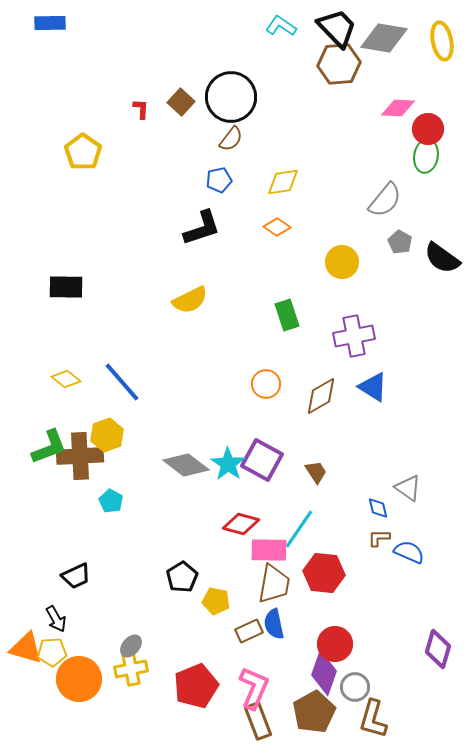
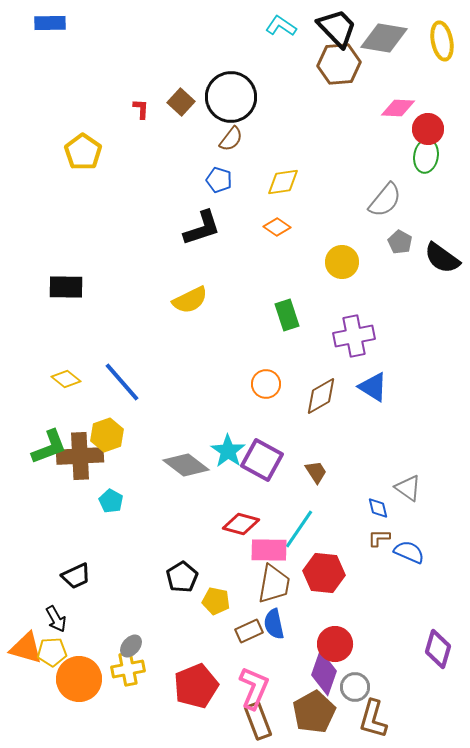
blue pentagon at (219, 180): rotated 30 degrees clockwise
cyan star at (228, 464): moved 13 px up
yellow cross at (131, 669): moved 3 px left
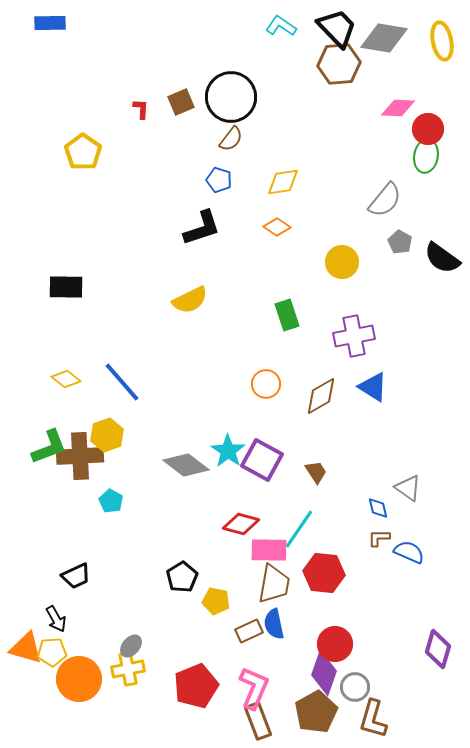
brown square at (181, 102): rotated 24 degrees clockwise
brown pentagon at (314, 712): moved 2 px right
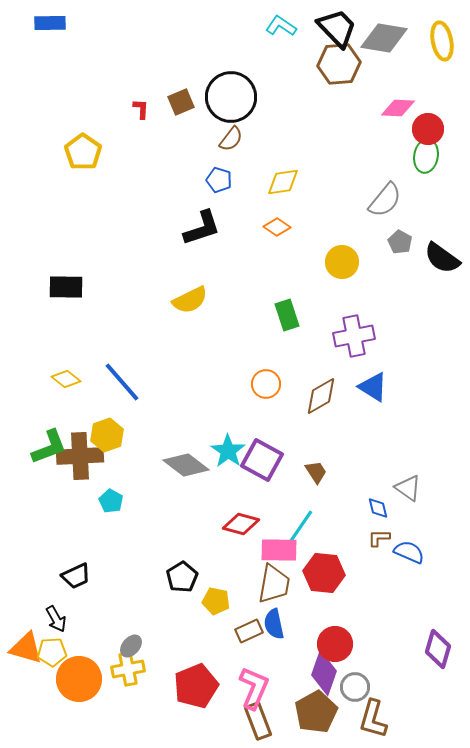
pink rectangle at (269, 550): moved 10 px right
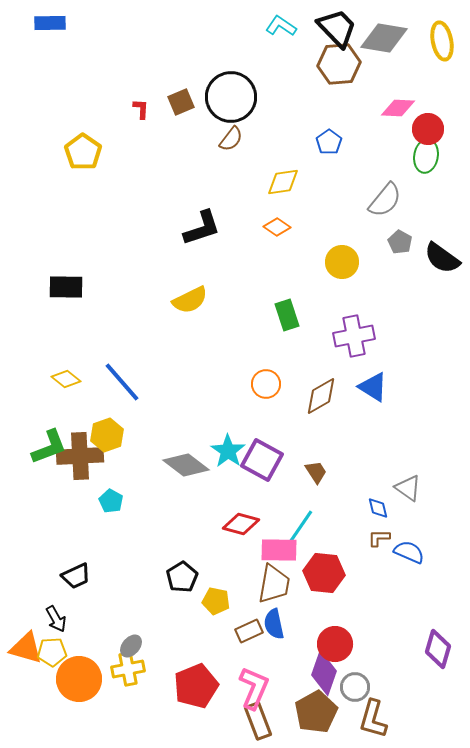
blue pentagon at (219, 180): moved 110 px right, 38 px up; rotated 20 degrees clockwise
